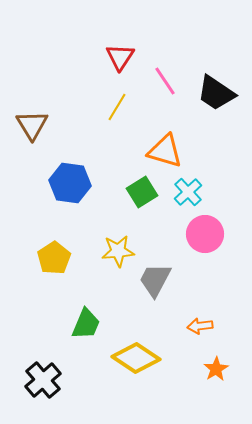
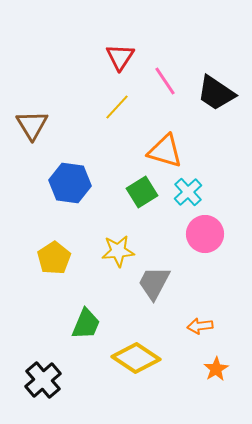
yellow line: rotated 12 degrees clockwise
gray trapezoid: moved 1 px left, 3 px down
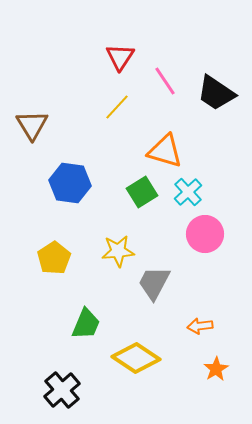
black cross: moved 19 px right, 10 px down
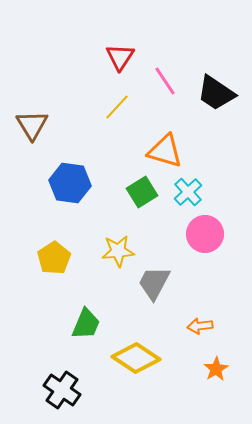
black cross: rotated 15 degrees counterclockwise
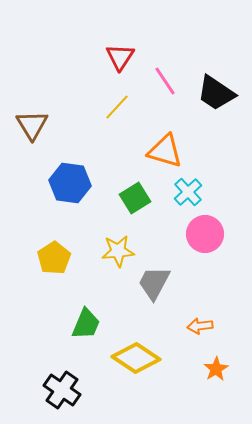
green square: moved 7 px left, 6 px down
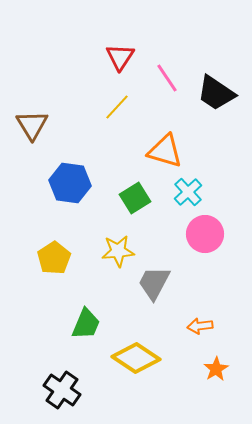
pink line: moved 2 px right, 3 px up
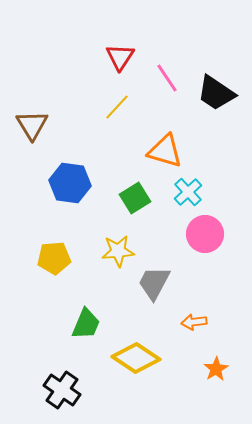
yellow pentagon: rotated 28 degrees clockwise
orange arrow: moved 6 px left, 4 px up
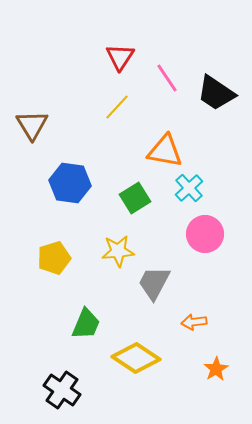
orange triangle: rotated 6 degrees counterclockwise
cyan cross: moved 1 px right, 4 px up
yellow pentagon: rotated 12 degrees counterclockwise
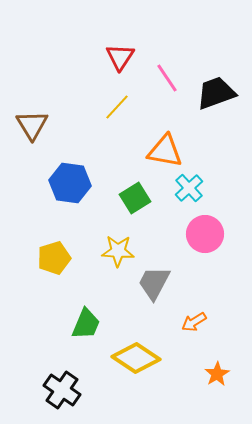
black trapezoid: rotated 126 degrees clockwise
yellow star: rotated 8 degrees clockwise
orange arrow: rotated 25 degrees counterclockwise
orange star: moved 1 px right, 5 px down
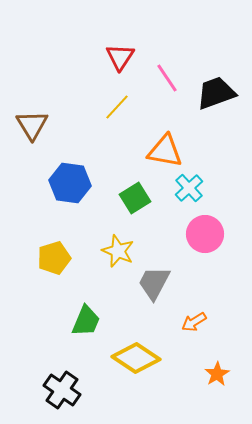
yellow star: rotated 20 degrees clockwise
green trapezoid: moved 3 px up
